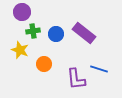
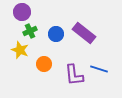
green cross: moved 3 px left; rotated 16 degrees counterclockwise
purple L-shape: moved 2 px left, 4 px up
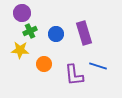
purple circle: moved 1 px down
purple rectangle: rotated 35 degrees clockwise
yellow star: rotated 18 degrees counterclockwise
blue line: moved 1 px left, 3 px up
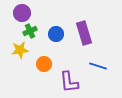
yellow star: rotated 12 degrees counterclockwise
purple L-shape: moved 5 px left, 7 px down
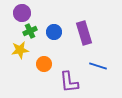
blue circle: moved 2 px left, 2 px up
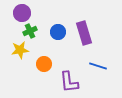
blue circle: moved 4 px right
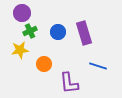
purple L-shape: moved 1 px down
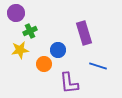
purple circle: moved 6 px left
blue circle: moved 18 px down
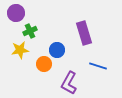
blue circle: moved 1 px left
purple L-shape: rotated 35 degrees clockwise
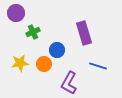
green cross: moved 3 px right, 1 px down
yellow star: moved 13 px down
